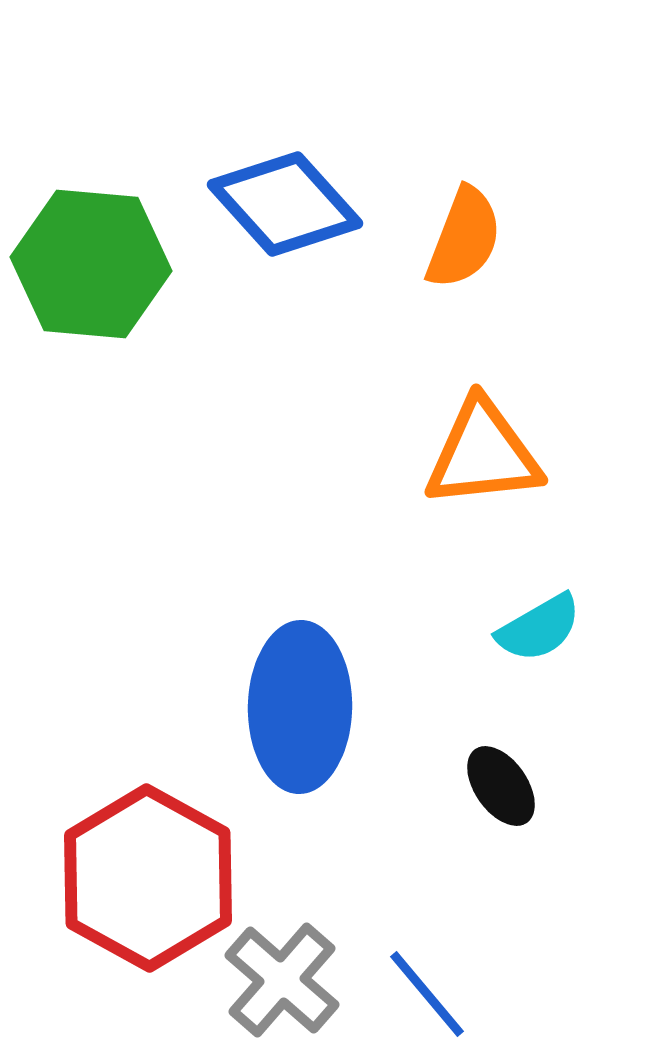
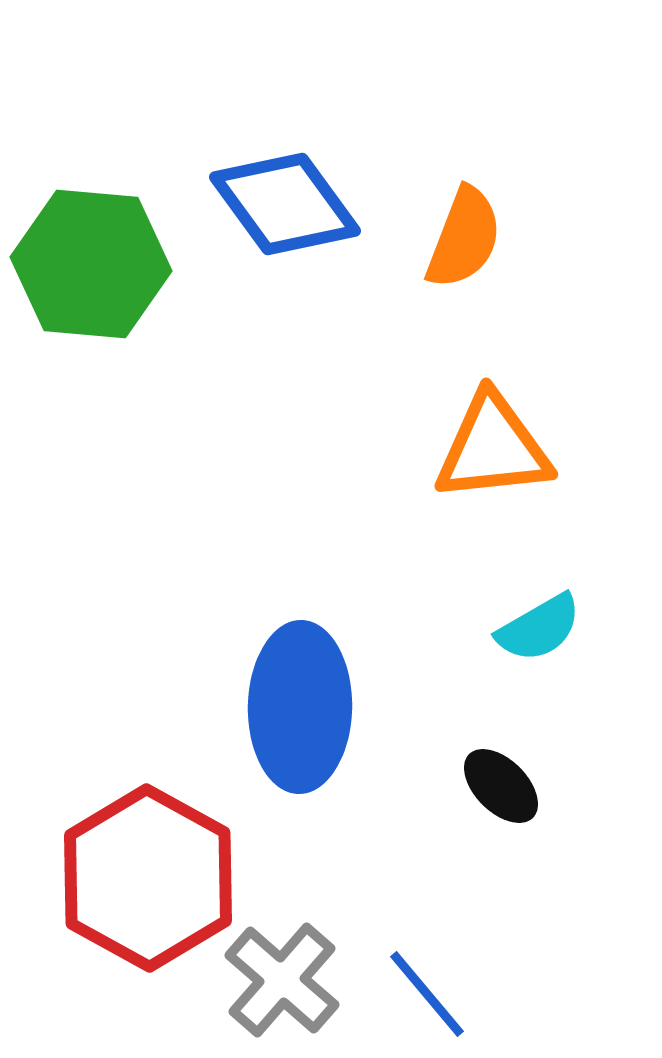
blue diamond: rotated 6 degrees clockwise
orange triangle: moved 10 px right, 6 px up
black ellipse: rotated 10 degrees counterclockwise
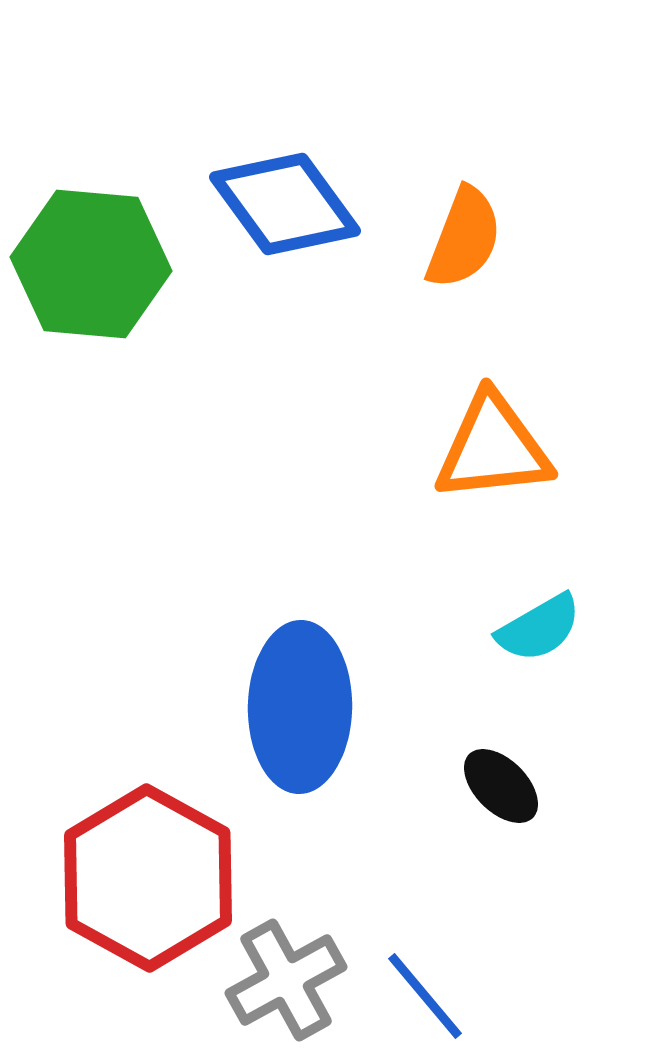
gray cross: moved 4 px right; rotated 20 degrees clockwise
blue line: moved 2 px left, 2 px down
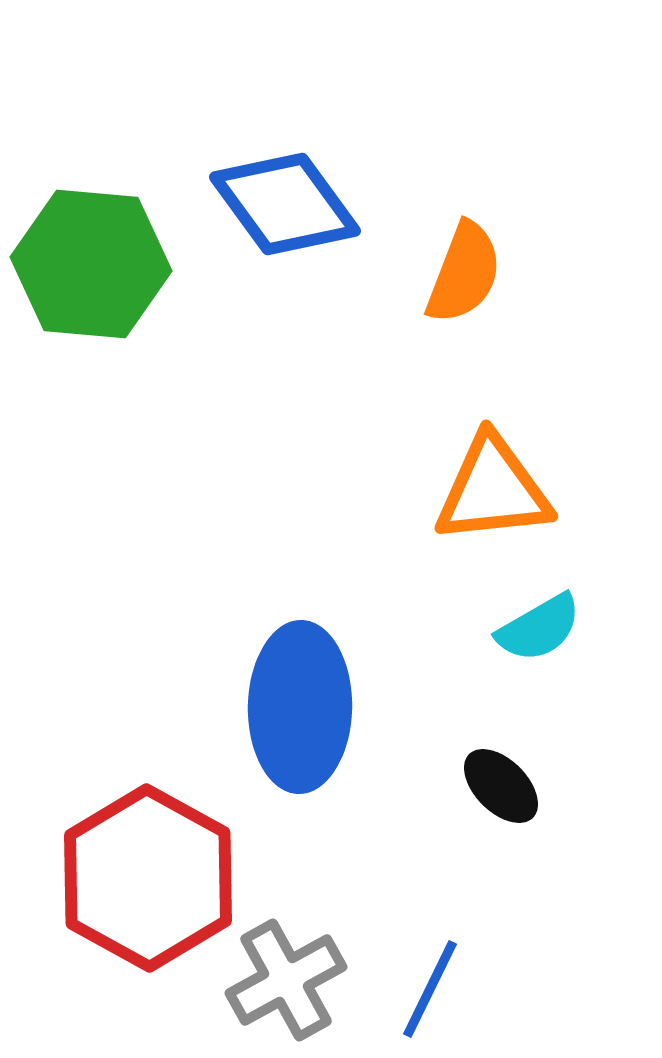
orange semicircle: moved 35 px down
orange triangle: moved 42 px down
blue line: moved 5 px right, 7 px up; rotated 66 degrees clockwise
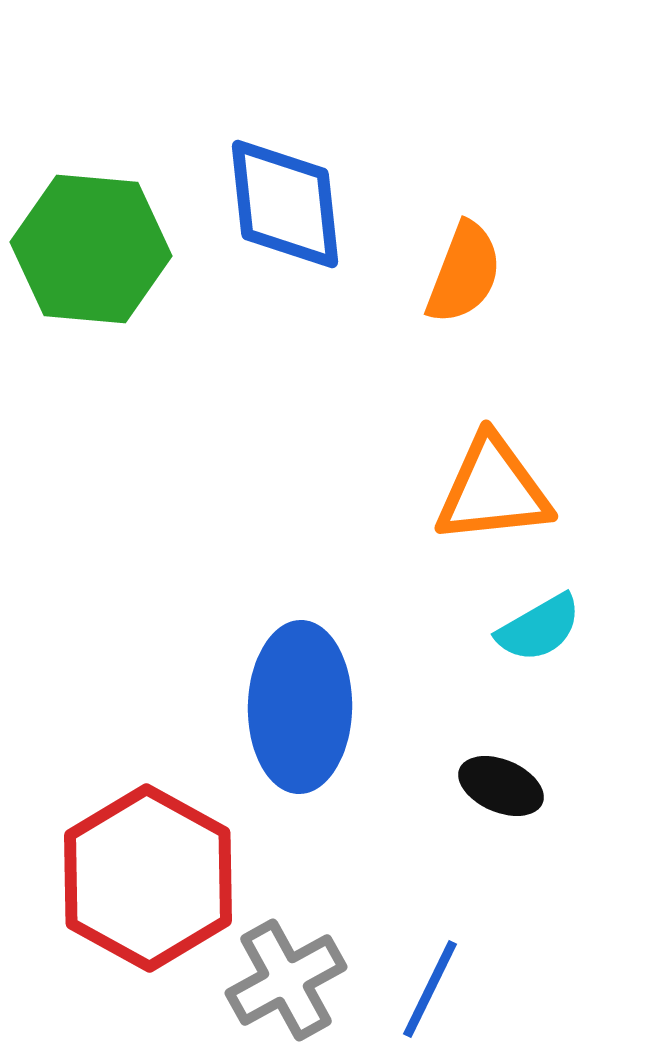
blue diamond: rotated 30 degrees clockwise
green hexagon: moved 15 px up
black ellipse: rotated 22 degrees counterclockwise
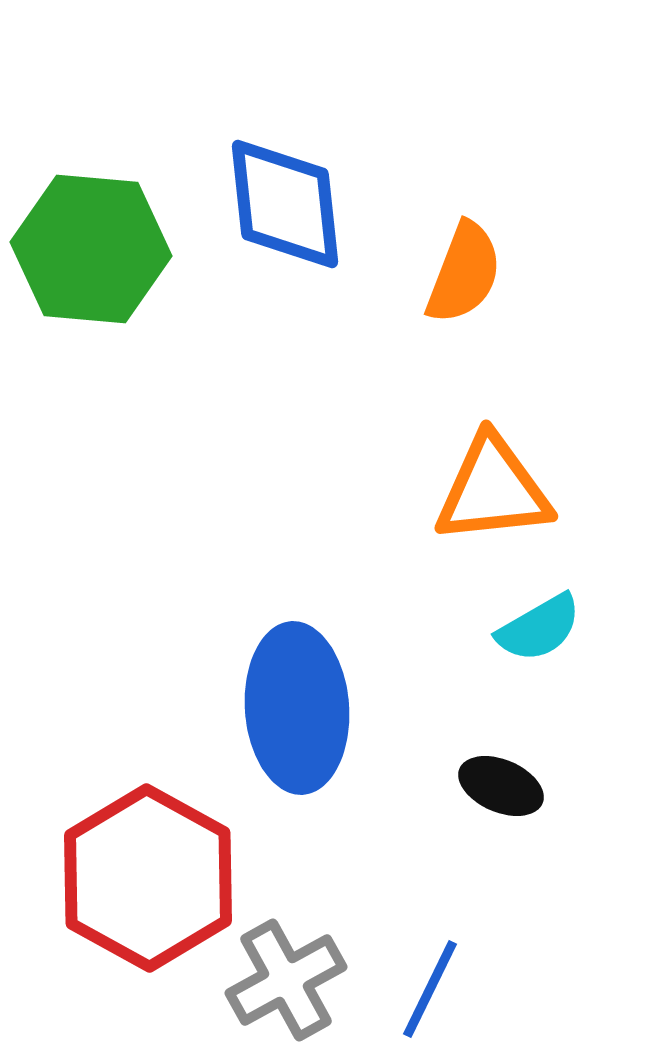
blue ellipse: moved 3 px left, 1 px down; rotated 5 degrees counterclockwise
